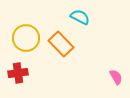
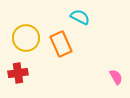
orange rectangle: rotated 20 degrees clockwise
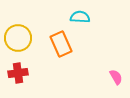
cyan semicircle: rotated 24 degrees counterclockwise
yellow circle: moved 8 px left
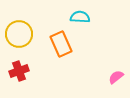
yellow circle: moved 1 px right, 4 px up
red cross: moved 1 px right, 2 px up; rotated 12 degrees counterclockwise
pink semicircle: rotated 98 degrees counterclockwise
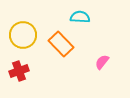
yellow circle: moved 4 px right, 1 px down
orange rectangle: rotated 20 degrees counterclockwise
pink semicircle: moved 14 px left, 15 px up; rotated 14 degrees counterclockwise
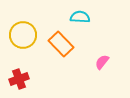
red cross: moved 8 px down
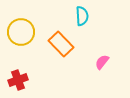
cyan semicircle: moved 2 px right, 1 px up; rotated 84 degrees clockwise
yellow circle: moved 2 px left, 3 px up
red cross: moved 1 px left, 1 px down
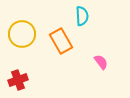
yellow circle: moved 1 px right, 2 px down
orange rectangle: moved 3 px up; rotated 15 degrees clockwise
pink semicircle: moved 1 px left; rotated 105 degrees clockwise
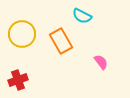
cyan semicircle: rotated 120 degrees clockwise
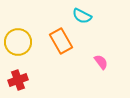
yellow circle: moved 4 px left, 8 px down
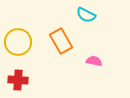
cyan semicircle: moved 4 px right, 1 px up
pink semicircle: moved 7 px left, 1 px up; rotated 42 degrees counterclockwise
red cross: rotated 24 degrees clockwise
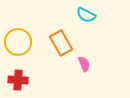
orange rectangle: moved 2 px down
pink semicircle: moved 10 px left, 3 px down; rotated 56 degrees clockwise
